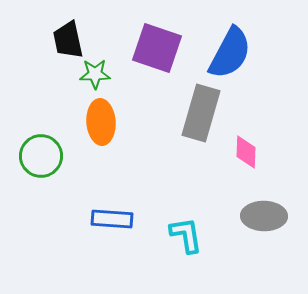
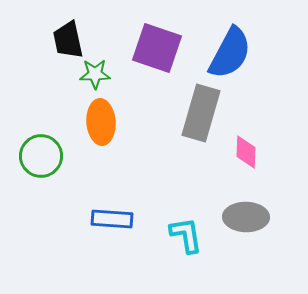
gray ellipse: moved 18 px left, 1 px down
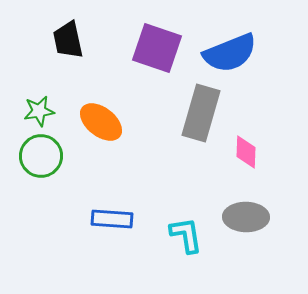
blue semicircle: rotated 40 degrees clockwise
green star: moved 56 px left, 37 px down; rotated 8 degrees counterclockwise
orange ellipse: rotated 48 degrees counterclockwise
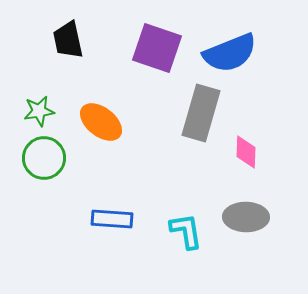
green circle: moved 3 px right, 2 px down
cyan L-shape: moved 4 px up
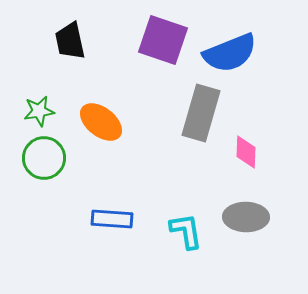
black trapezoid: moved 2 px right, 1 px down
purple square: moved 6 px right, 8 px up
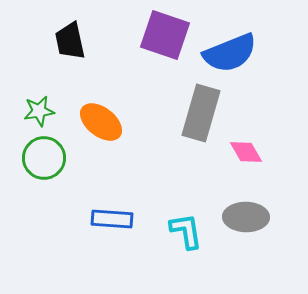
purple square: moved 2 px right, 5 px up
pink diamond: rotated 32 degrees counterclockwise
